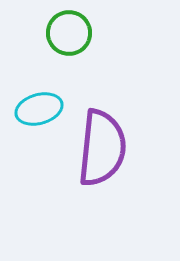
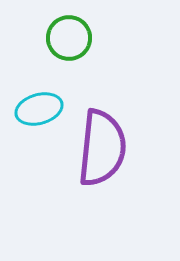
green circle: moved 5 px down
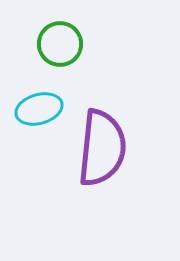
green circle: moved 9 px left, 6 px down
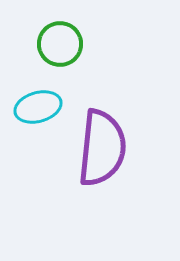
cyan ellipse: moved 1 px left, 2 px up
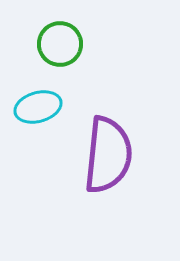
purple semicircle: moved 6 px right, 7 px down
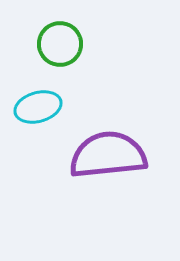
purple semicircle: rotated 102 degrees counterclockwise
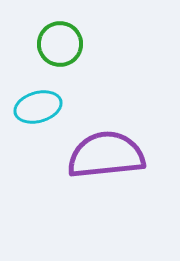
purple semicircle: moved 2 px left
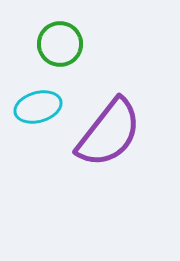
purple semicircle: moved 3 px right, 22 px up; rotated 134 degrees clockwise
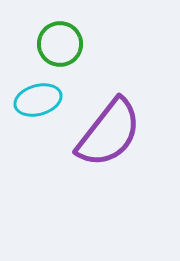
cyan ellipse: moved 7 px up
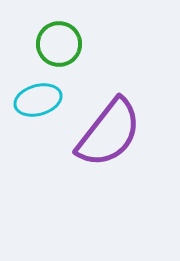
green circle: moved 1 px left
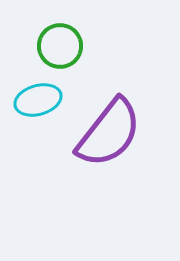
green circle: moved 1 px right, 2 px down
